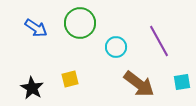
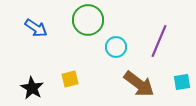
green circle: moved 8 px right, 3 px up
purple line: rotated 52 degrees clockwise
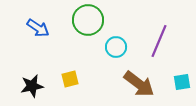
blue arrow: moved 2 px right
black star: moved 2 px up; rotated 30 degrees clockwise
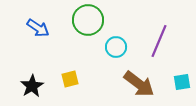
black star: rotated 20 degrees counterclockwise
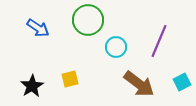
cyan square: rotated 18 degrees counterclockwise
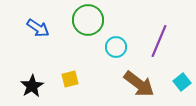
cyan square: rotated 12 degrees counterclockwise
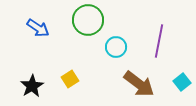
purple line: rotated 12 degrees counterclockwise
yellow square: rotated 18 degrees counterclockwise
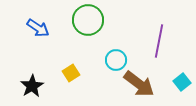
cyan circle: moved 13 px down
yellow square: moved 1 px right, 6 px up
